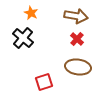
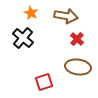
brown arrow: moved 10 px left
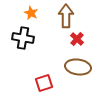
brown arrow: rotated 100 degrees counterclockwise
black cross: rotated 30 degrees counterclockwise
red square: moved 1 px down
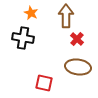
red square: rotated 30 degrees clockwise
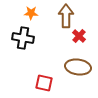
orange star: rotated 24 degrees counterclockwise
red cross: moved 2 px right, 3 px up
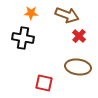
brown arrow: moved 1 px right, 1 px up; rotated 110 degrees clockwise
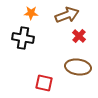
brown arrow: rotated 40 degrees counterclockwise
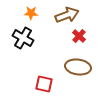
black cross: rotated 20 degrees clockwise
red square: moved 1 px down
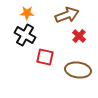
orange star: moved 4 px left
black cross: moved 2 px right, 3 px up
brown ellipse: moved 3 px down
red square: moved 1 px right, 27 px up
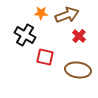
orange star: moved 14 px right
